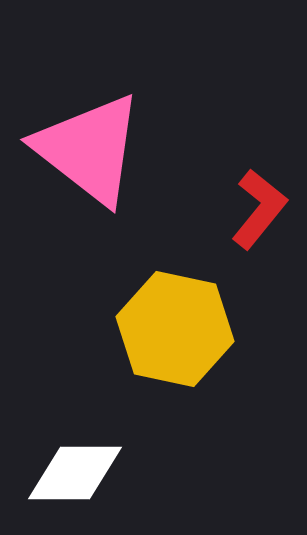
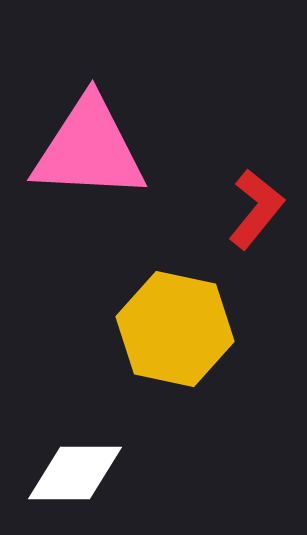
pink triangle: rotated 35 degrees counterclockwise
red L-shape: moved 3 px left
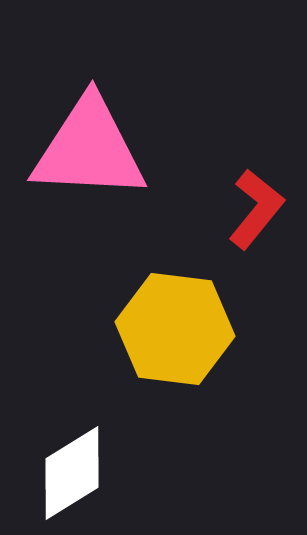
yellow hexagon: rotated 5 degrees counterclockwise
white diamond: moved 3 px left; rotated 32 degrees counterclockwise
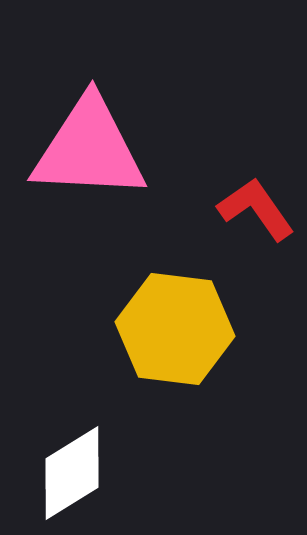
red L-shape: rotated 74 degrees counterclockwise
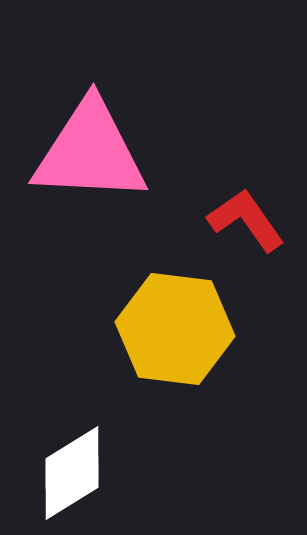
pink triangle: moved 1 px right, 3 px down
red L-shape: moved 10 px left, 11 px down
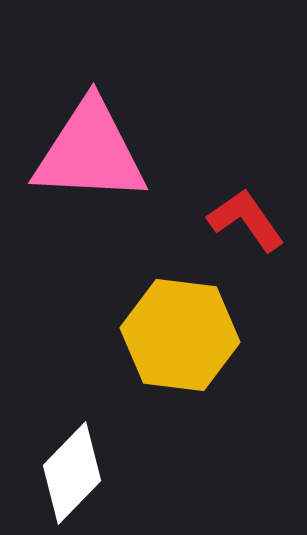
yellow hexagon: moved 5 px right, 6 px down
white diamond: rotated 14 degrees counterclockwise
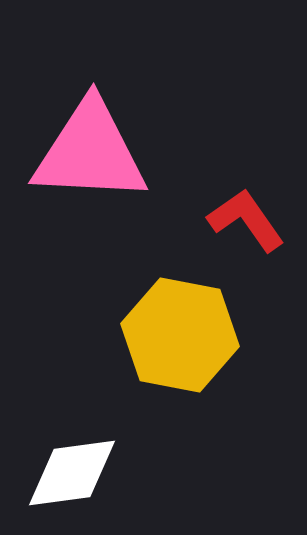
yellow hexagon: rotated 4 degrees clockwise
white diamond: rotated 38 degrees clockwise
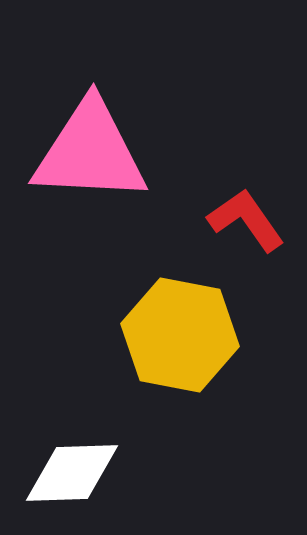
white diamond: rotated 6 degrees clockwise
